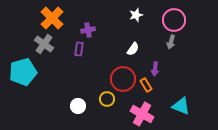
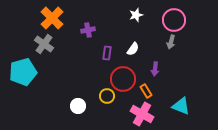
purple rectangle: moved 28 px right, 4 px down
orange rectangle: moved 6 px down
yellow circle: moved 3 px up
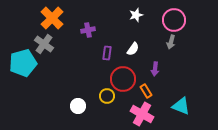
cyan pentagon: moved 9 px up
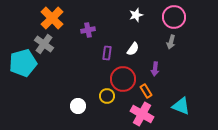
pink circle: moved 3 px up
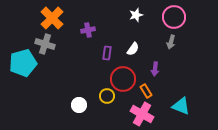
gray cross: moved 1 px right; rotated 18 degrees counterclockwise
white circle: moved 1 px right, 1 px up
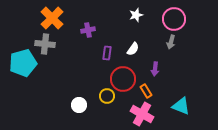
pink circle: moved 2 px down
gray cross: rotated 12 degrees counterclockwise
